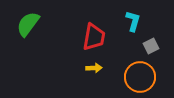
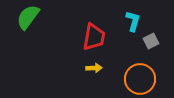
green semicircle: moved 7 px up
gray square: moved 5 px up
orange circle: moved 2 px down
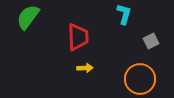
cyan L-shape: moved 9 px left, 7 px up
red trapezoid: moved 16 px left; rotated 12 degrees counterclockwise
yellow arrow: moved 9 px left
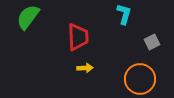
gray square: moved 1 px right, 1 px down
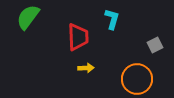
cyan L-shape: moved 12 px left, 5 px down
gray square: moved 3 px right, 3 px down
yellow arrow: moved 1 px right
orange circle: moved 3 px left
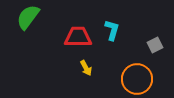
cyan L-shape: moved 11 px down
red trapezoid: rotated 88 degrees counterclockwise
yellow arrow: rotated 63 degrees clockwise
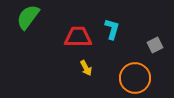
cyan L-shape: moved 1 px up
orange circle: moved 2 px left, 1 px up
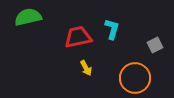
green semicircle: rotated 40 degrees clockwise
red trapezoid: rotated 12 degrees counterclockwise
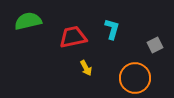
green semicircle: moved 4 px down
red trapezoid: moved 5 px left
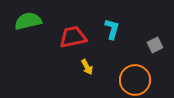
yellow arrow: moved 1 px right, 1 px up
orange circle: moved 2 px down
